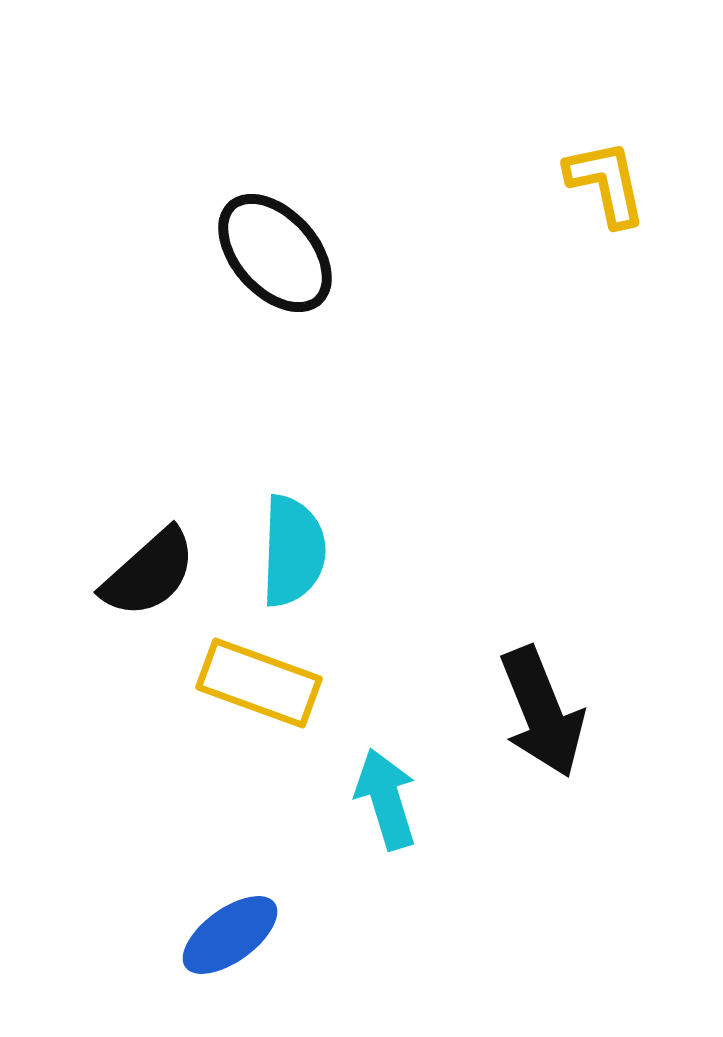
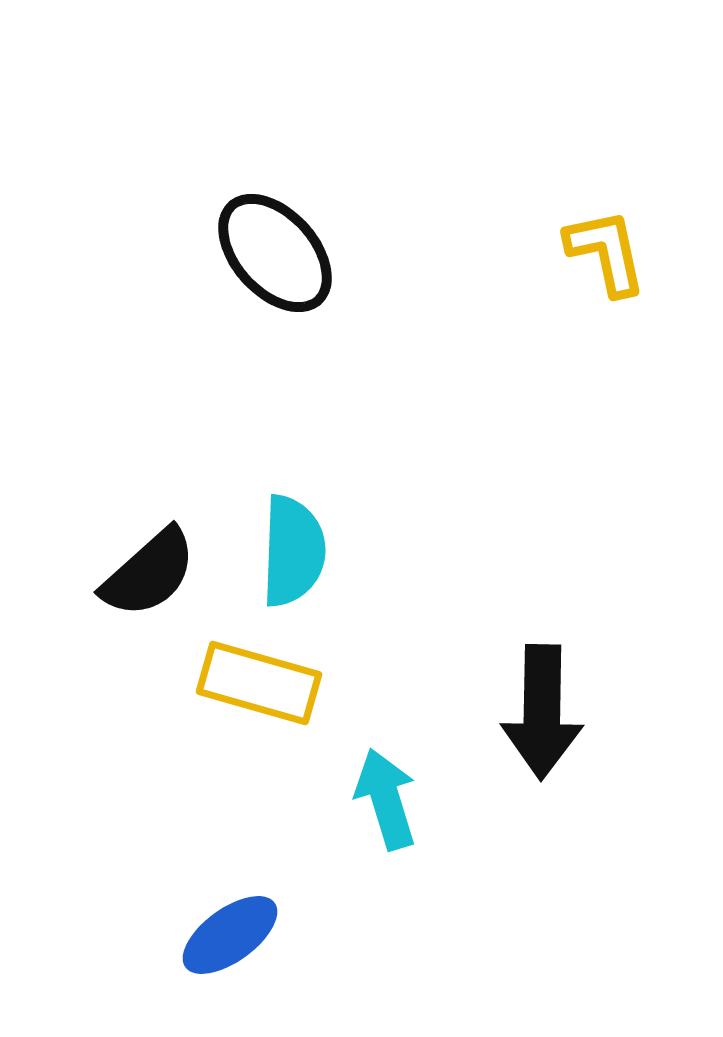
yellow L-shape: moved 69 px down
yellow rectangle: rotated 4 degrees counterclockwise
black arrow: rotated 23 degrees clockwise
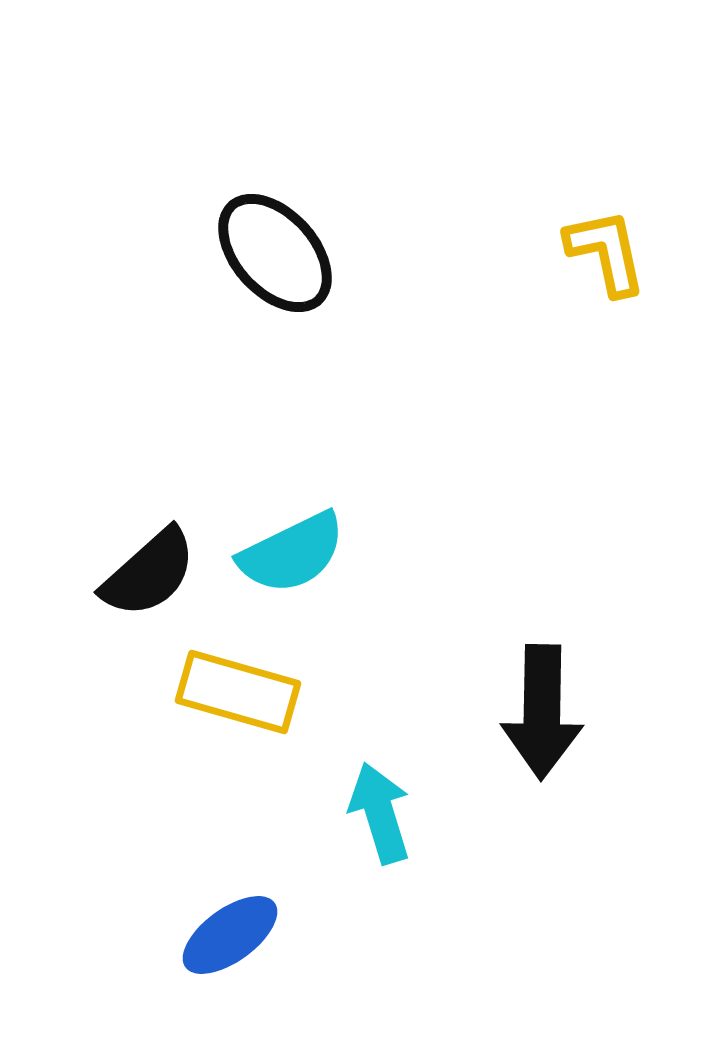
cyan semicircle: moved 1 px left, 2 px down; rotated 62 degrees clockwise
yellow rectangle: moved 21 px left, 9 px down
cyan arrow: moved 6 px left, 14 px down
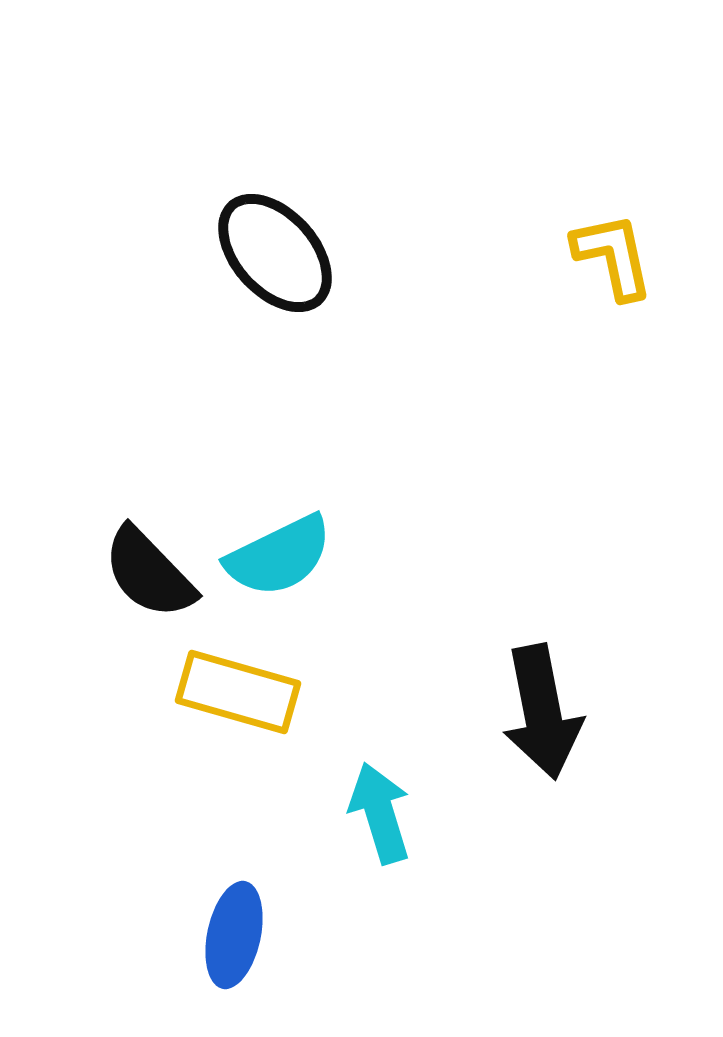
yellow L-shape: moved 7 px right, 4 px down
cyan semicircle: moved 13 px left, 3 px down
black semicircle: rotated 88 degrees clockwise
black arrow: rotated 12 degrees counterclockwise
blue ellipse: moved 4 px right; rotated 42 degrees counterclockwise
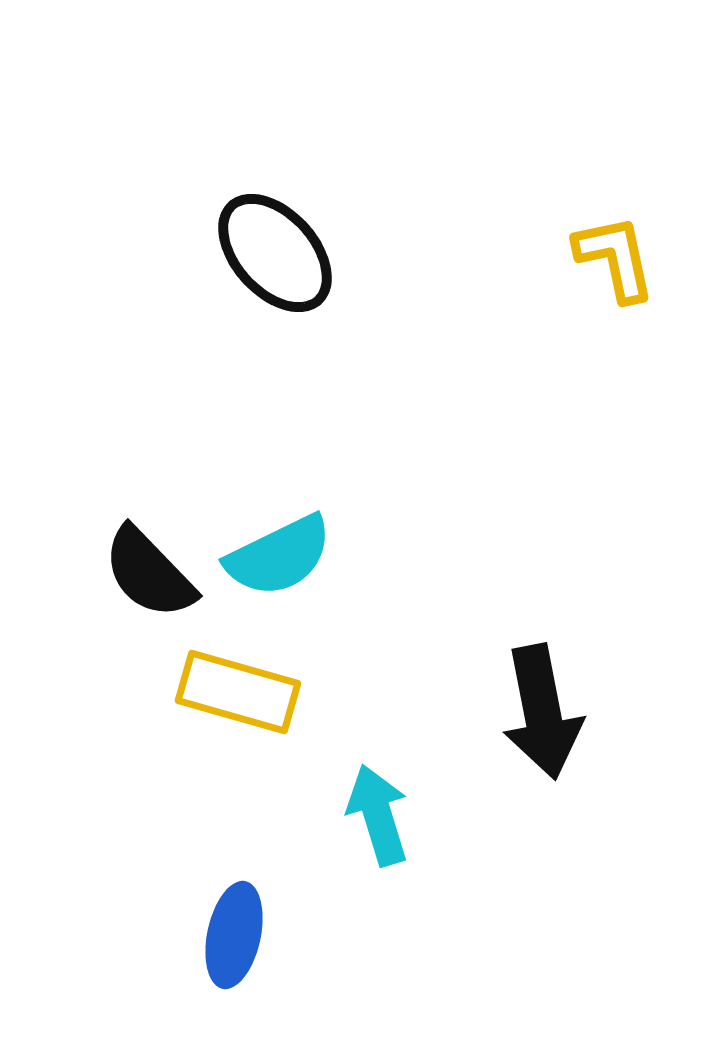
yellow L-shape: moved 2 px right, 2 px down
cyan arrow: moved 2 px left, 2 px down
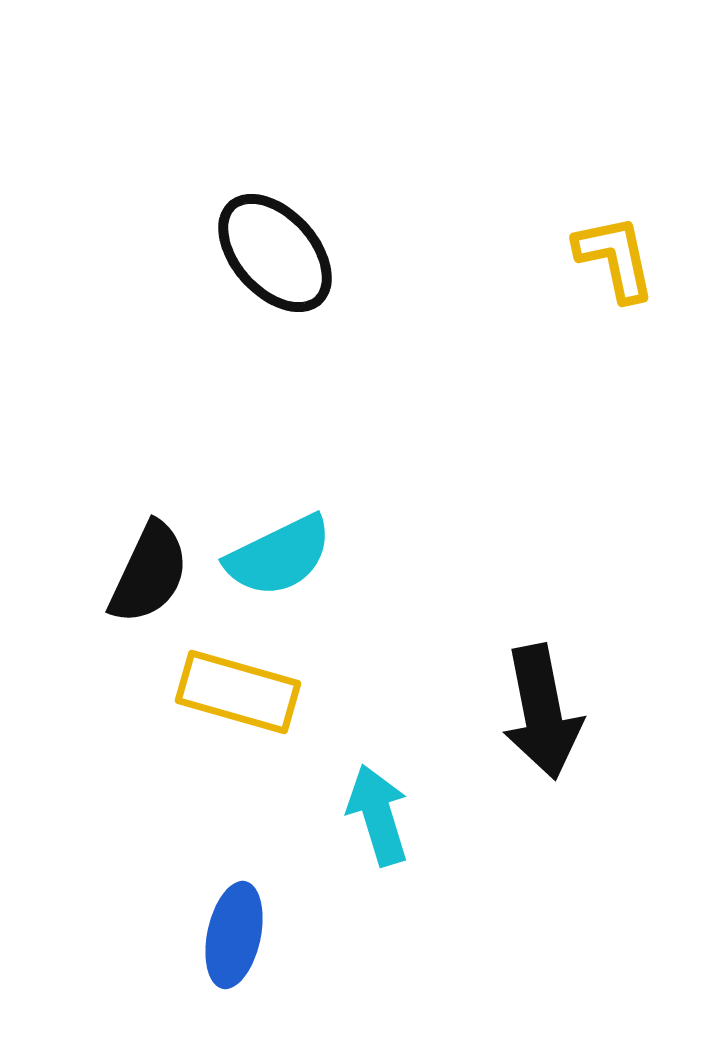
black semicircle: rotated 111 degrees counterclockwise
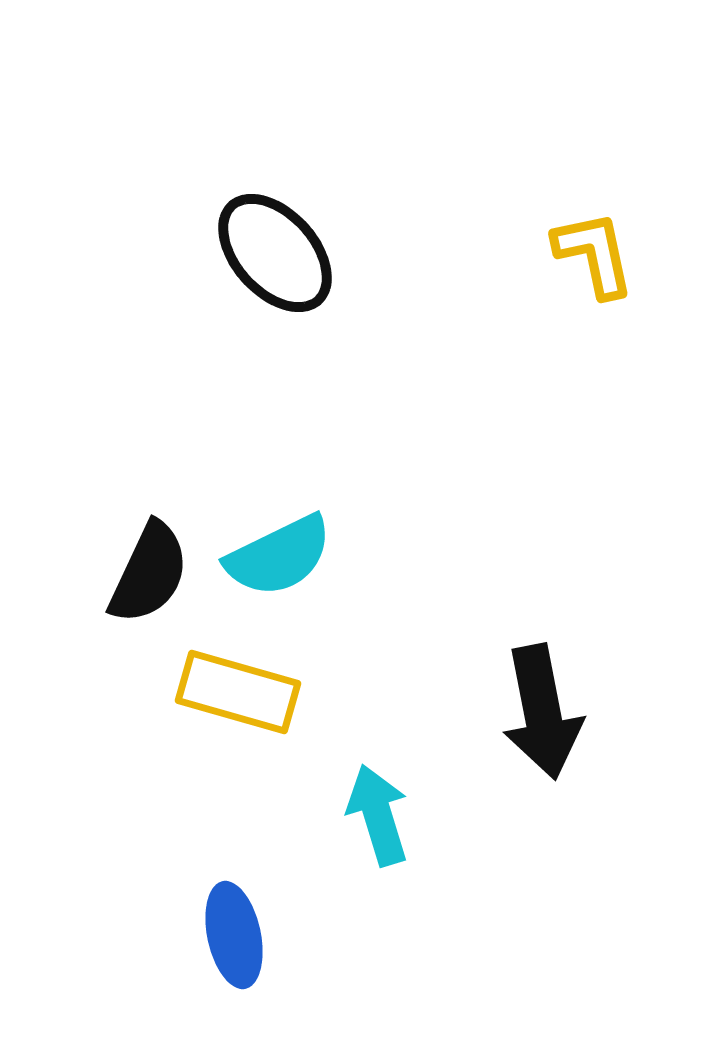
yellow L-shape: moved 21 px left, 4 px up
blue ellipse: rotated 24 degrees counterclockwise
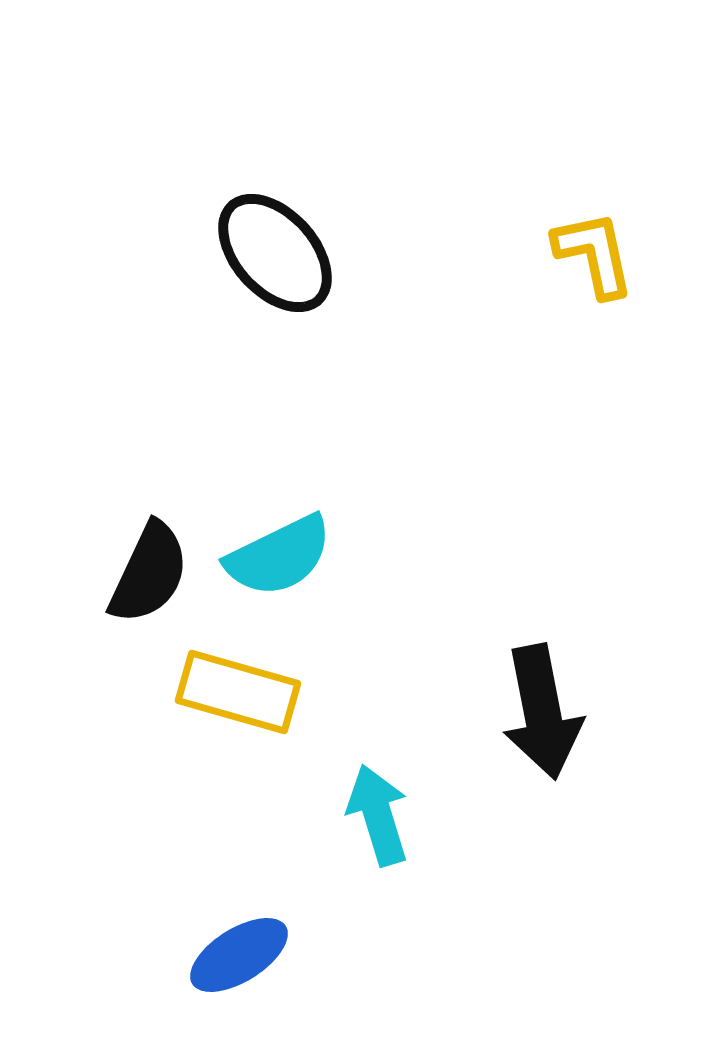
blue ellipse: moved 5 px right, 20 px down; rotated 70 degrees clockwise
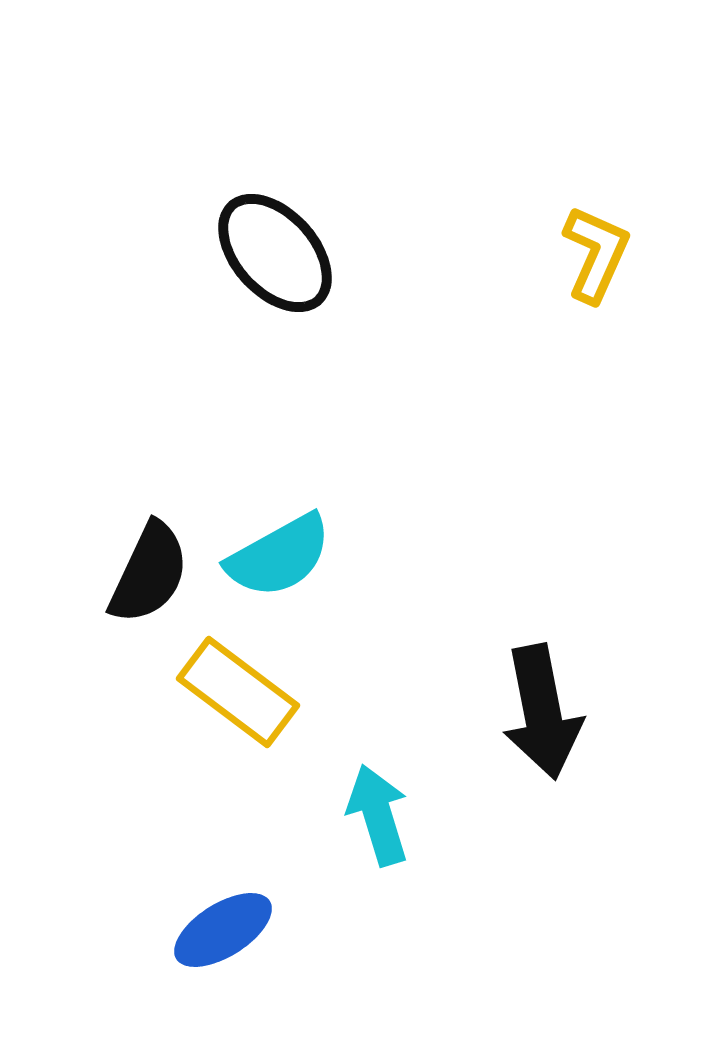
yellow L-shape: moved 2 px right; rotated 36 degrees clockwise
cyan semicircle: rotated 3 degrees counterclockwise
yellow rectangle: rotated 21 degrees clockwise
blue ellipse: moved 16 px left, 25 px up
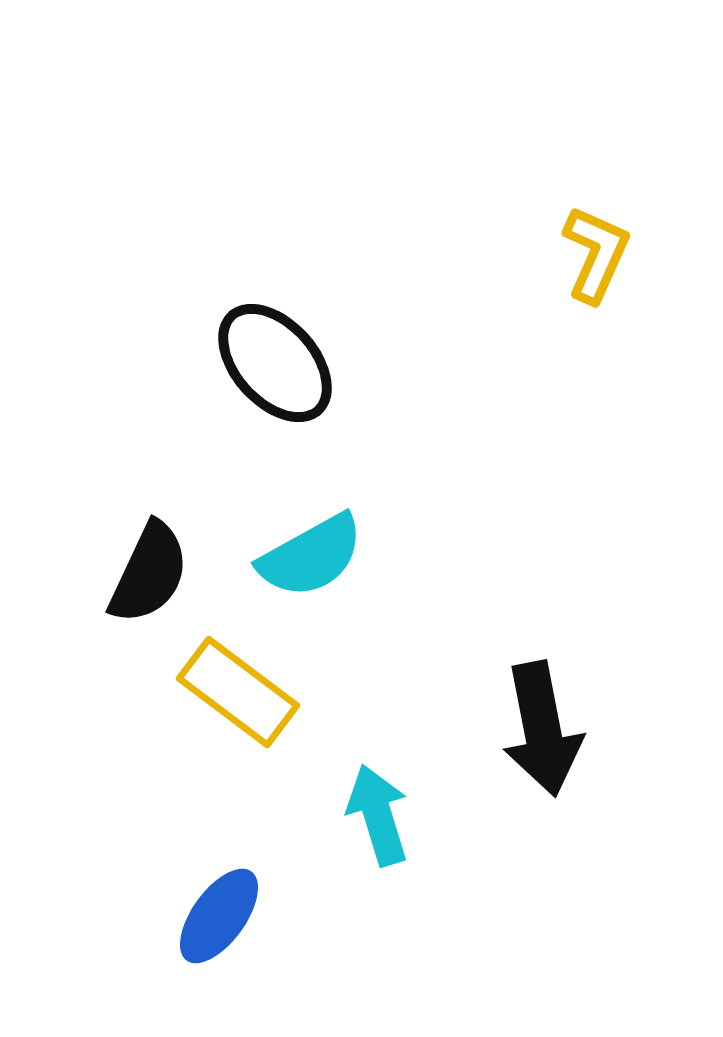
black ellipse: moved 110 px down
cyan semicircle: moved 32 px right
black arrow: moved 17 px down
blue ellipse: moved 4 px left, 14 px up; rotated 22 degrees counterclockwise
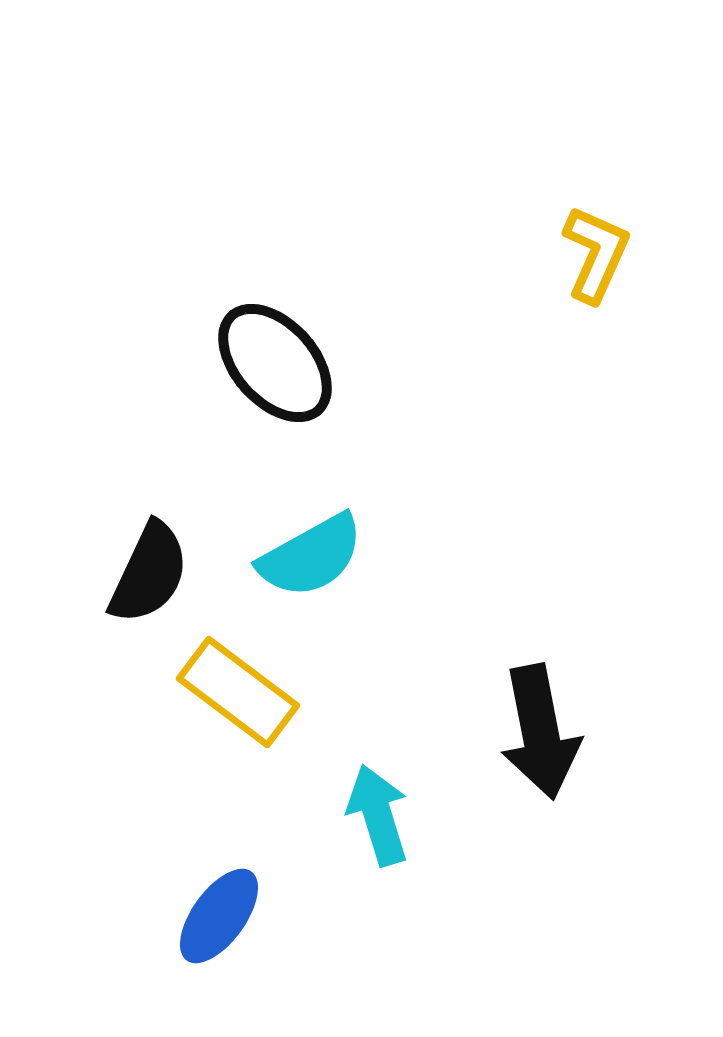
black arrow: moved 2 px left, 3 px down
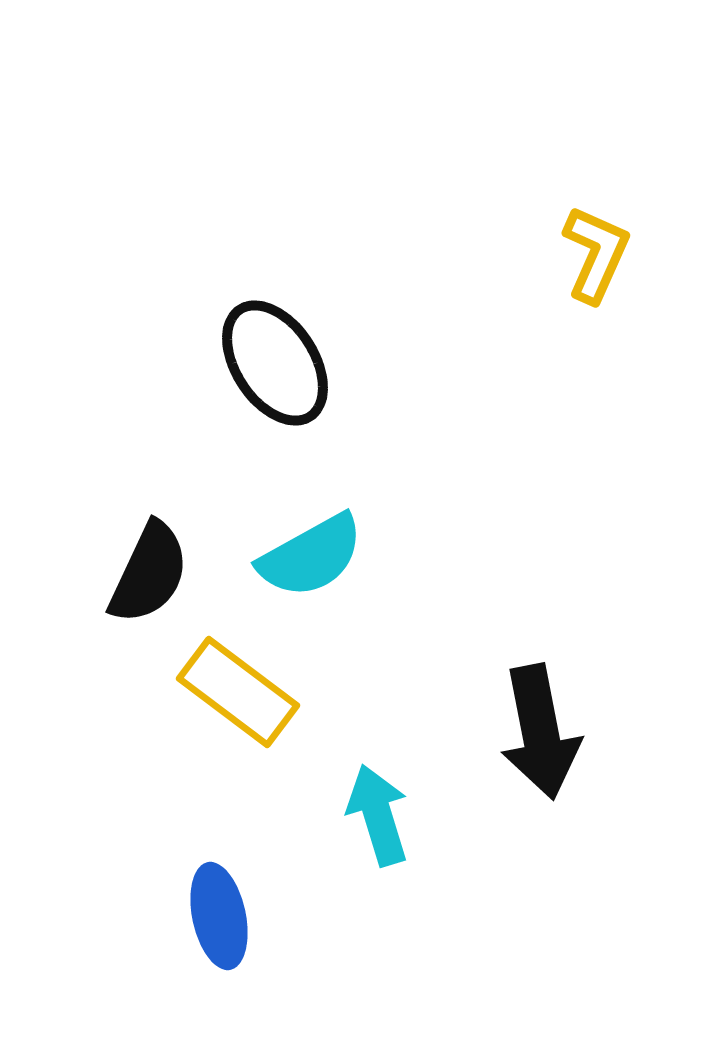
black ellipse: rotated 9 degrees clockwise
blue ellipse: rotated 48 degrees counterclockwise
